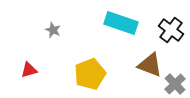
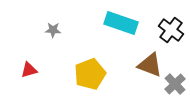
gray star: rotated 21 degrees counterclockwise
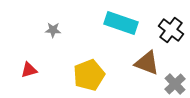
brown triangle: moved 3 px left, 2 px up
yellow pentagon: moved 1 px left, 1 px down
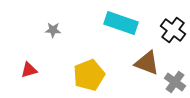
black cross: moved 2 px right
gray cross: moved 2 px up; rotated 10 degrees counterclockwise
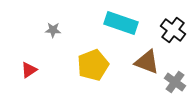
brown triangle: moved 1 px up
red triangle: rotated 18 degrees counterclockwise
yellow pentagon: moved 4 px right, 10 px up
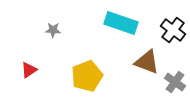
yellow pentagon: moved 6 px left, 11 px down
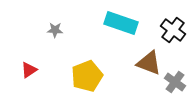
gray star: moved 2 px right
brown triangle: moved 2 px right, 1 px down
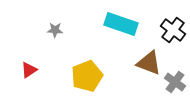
cyan rectangle: moved 1 px down
